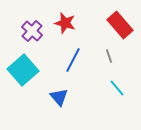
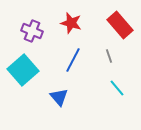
red star: moved 6 px right
purple cross: rotated 20 degrees counterclockwise
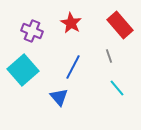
red star: rotated 15 degrees clockwise
blue line: moved 7 px down
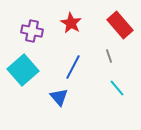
purple cross: rotated 10 degrees counterclockwise
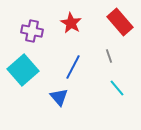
red rectangle: moved 3 px up
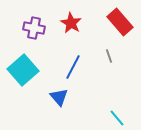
purple cross: moved 2 px right, 3 px up
cyan line: moved 30 px down
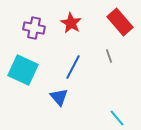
cyan square: rotated 24 degrees counterclockwise
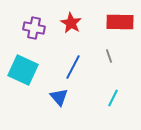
red rectangle: rotated 48 degrees counterclockwise
cyan line: moved 4 px left, 20 px up; rotated 66 degrees clockwise
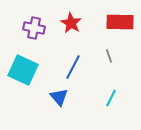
cyan line: moved 2 px left
